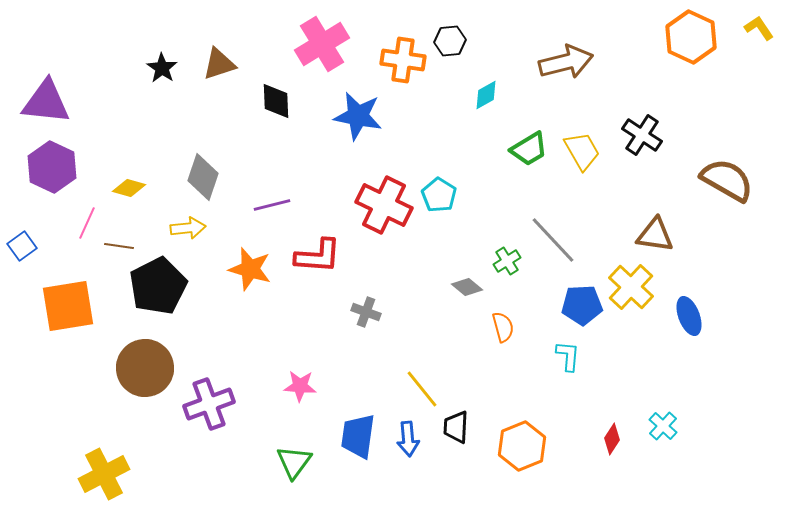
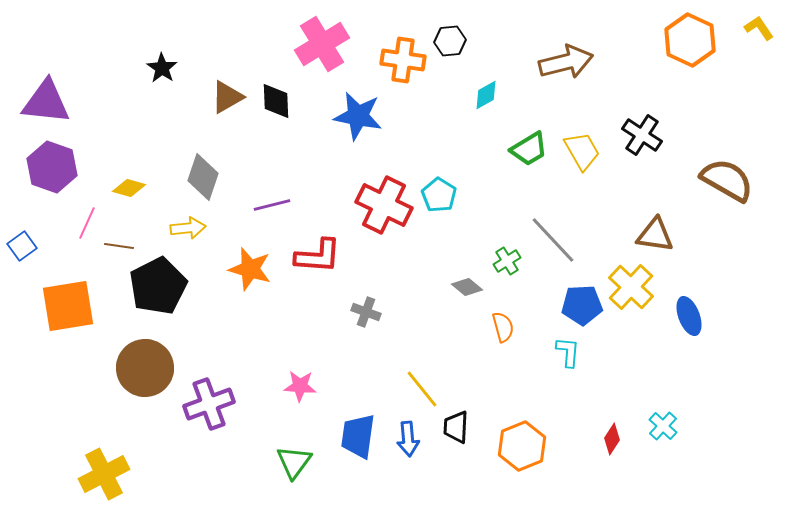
orange hexagon at (691, 37): moved 1 px left, 3 px down
brown triangle at (219, 64): moved 8 px right, 33 px down; rotated 12 degrees counterclockwise
purple hexagon at (52, 167): rotated 6 degrees counterclockwise
cyan L-shape at (568, 356): moved 4 px up
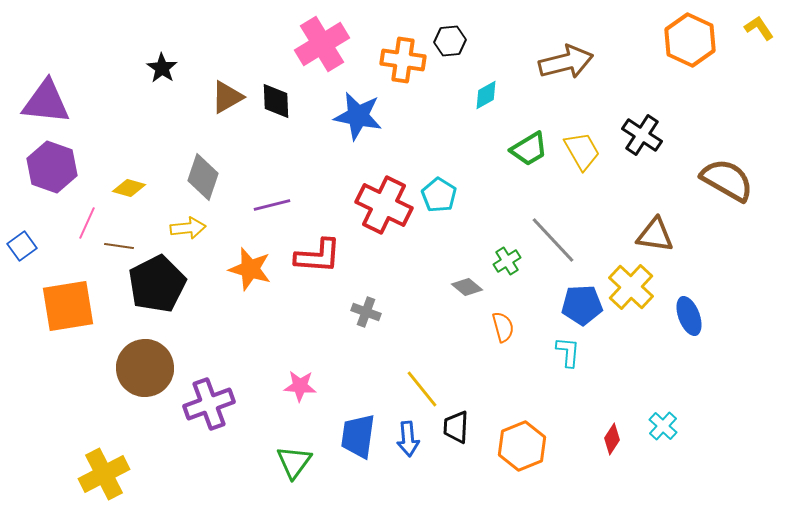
black pentagon at (158, 286): moved 1 px left, 2 px up
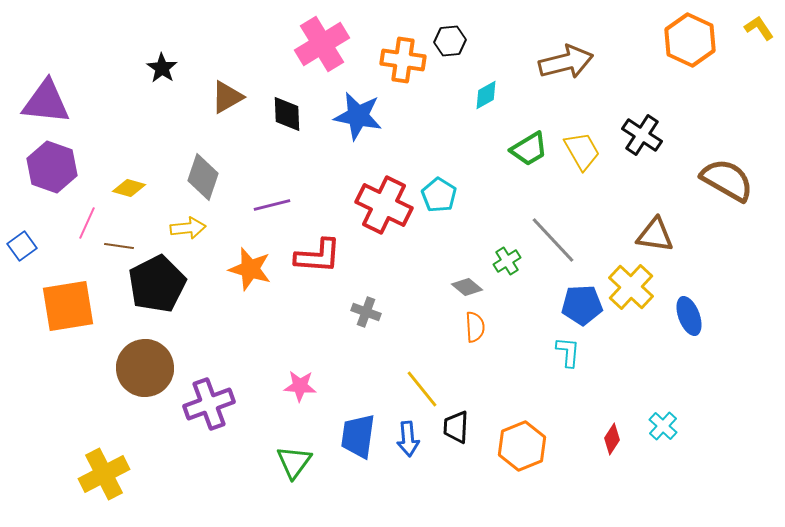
black diamond at (276, 101): moved 11 px right, 13 px down
orange semicircle at (503, 327): moved 28 px left; rotated 12 degrees clockwise
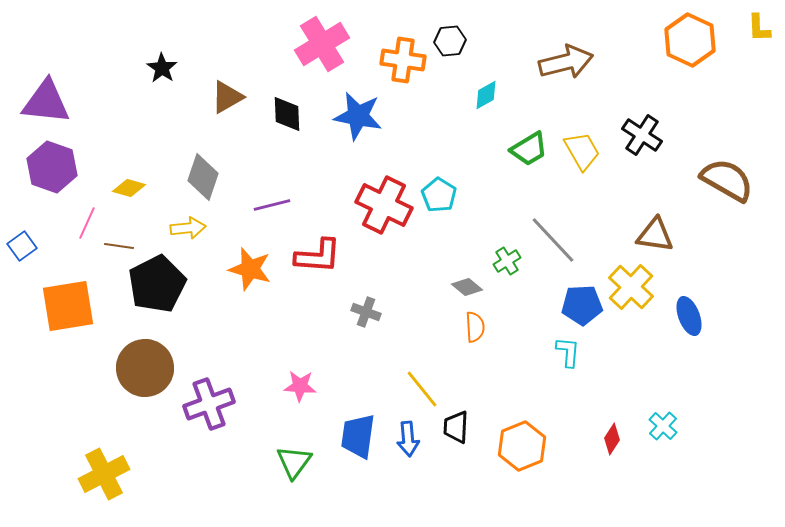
yellow L-shape at (759, 28): rotated 148 degrees counterclockwise
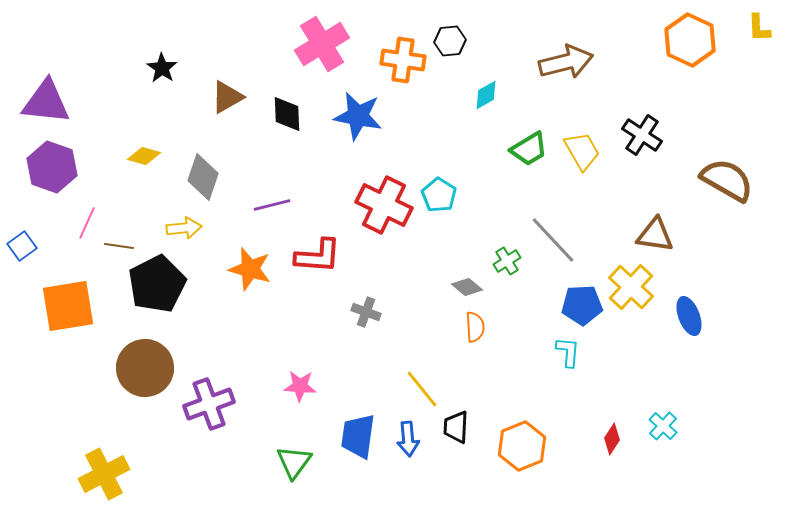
yellow diamond at (129, 188): moved 15 px right, 32 px up
yellow arrow at (188, 228): moved 4 px left
